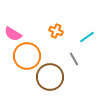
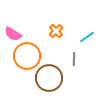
orange cross: rotated 24 degrees clockwise
gray line: rotated 32 degrees clockwise
brown circle: moved 1 px left, 1 px down
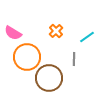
pink semicircle: moved 1 px up
orange circle: moved 1 px down
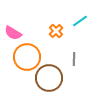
cyan line: moved 7 px left, 16 px up
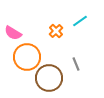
gray line: moved 2 px right, 5 px down; rotated 24 degrees counterclockwise
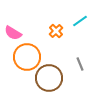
gray line: moved 4 px right
